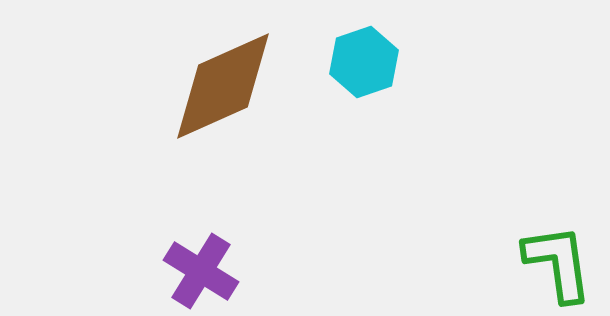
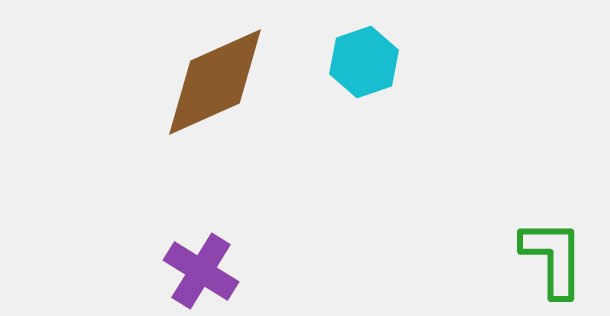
brown diamond: moved 8 px left, 4 px up
green L-shape: moved 5 px left, 5 px up; rotated 8 degrees clockwise
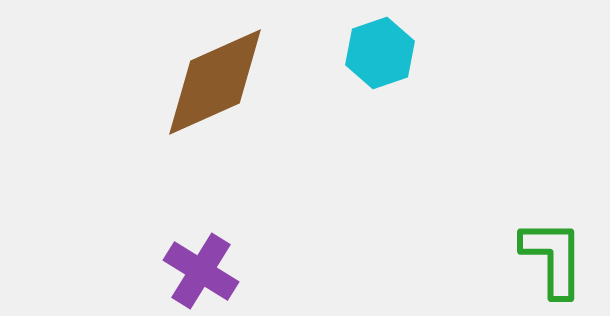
cyan hexagon: moved 16 px right, 9 px up
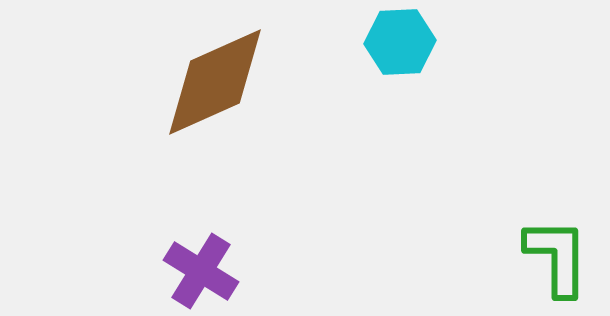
cyan hexagon: moved 20 px right, 11 px up; rotated 16 degrees clockwise
green L-shape: moved 4 px right, 1 px up
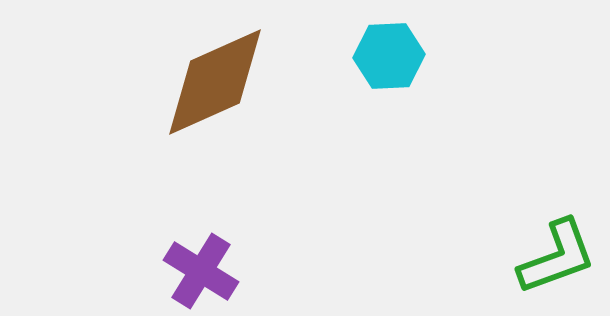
cyan hexagon: moved 11 px left, 14 px down
green L-shape: rotated 70 degrees clockwise
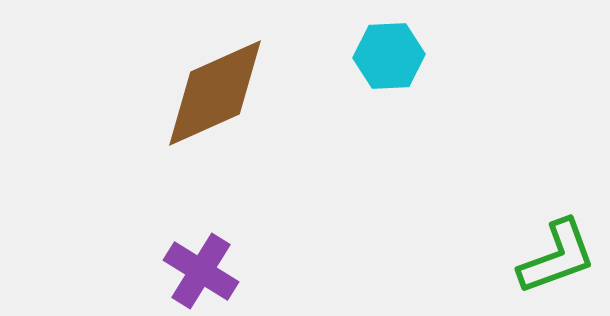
brown diamond: moved 11 px down
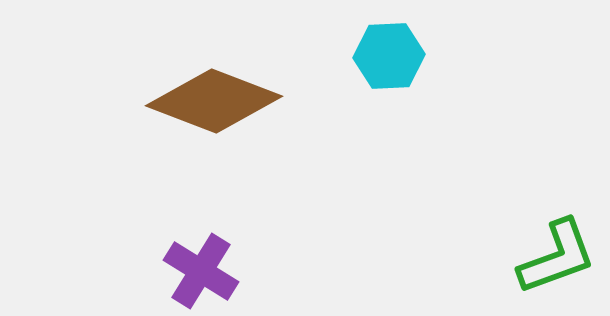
brown diamond: moved 1 px left, 8 px down; rotated 45 degrees clockwise
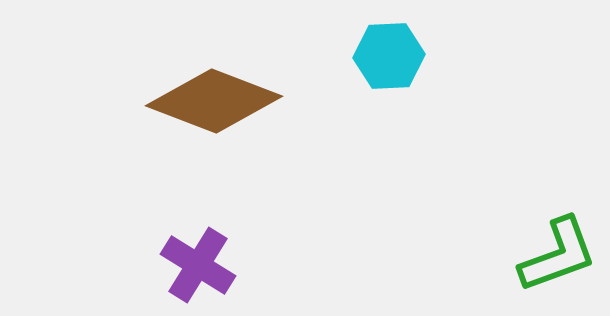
green L-shape: moved 1 px right, 2 px up
purple cross: moved 3 px left, 6 px up
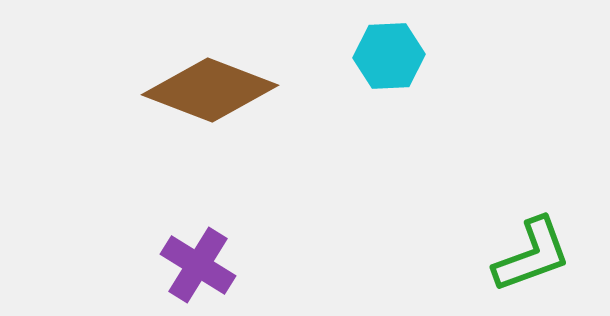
brown diamond: moved 4 px left, 11 px up
green L-shape: moved 26 px left
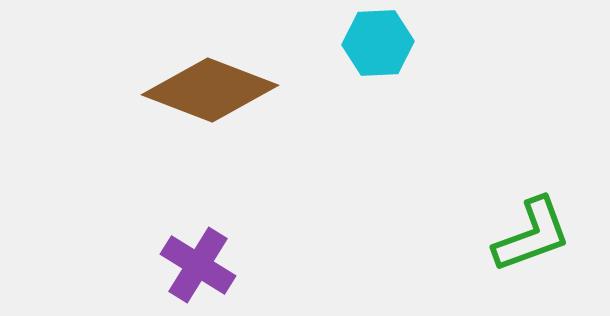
cyan hexagon: moved 11 px left, 13 px up
green L-shape: moved 20 px up
